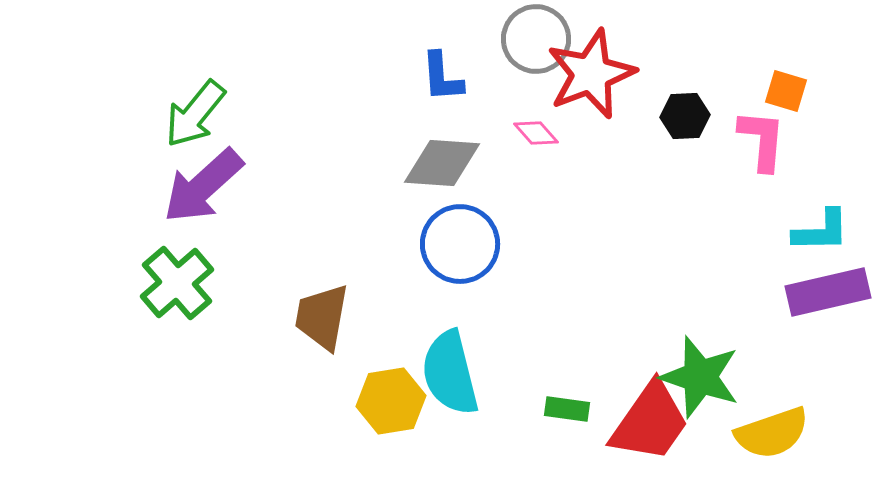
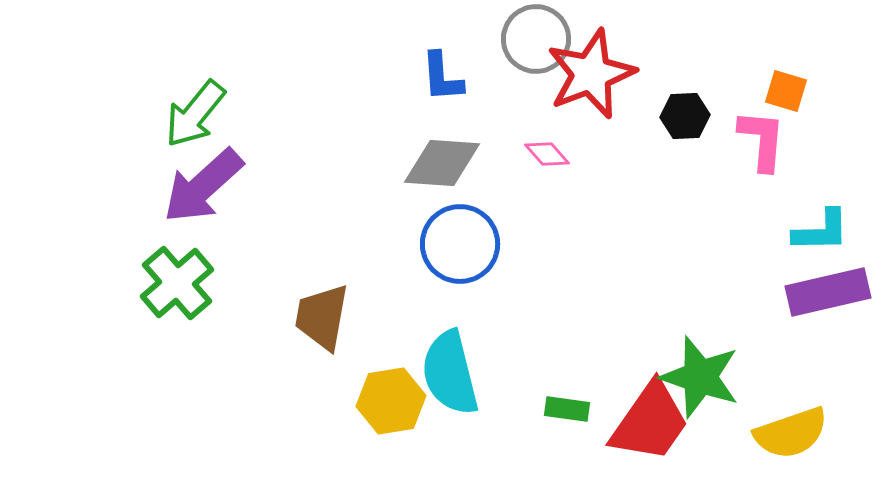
pink diamond: moved 11 px right, 21 px down
yellow semicircle: moved 19 px right
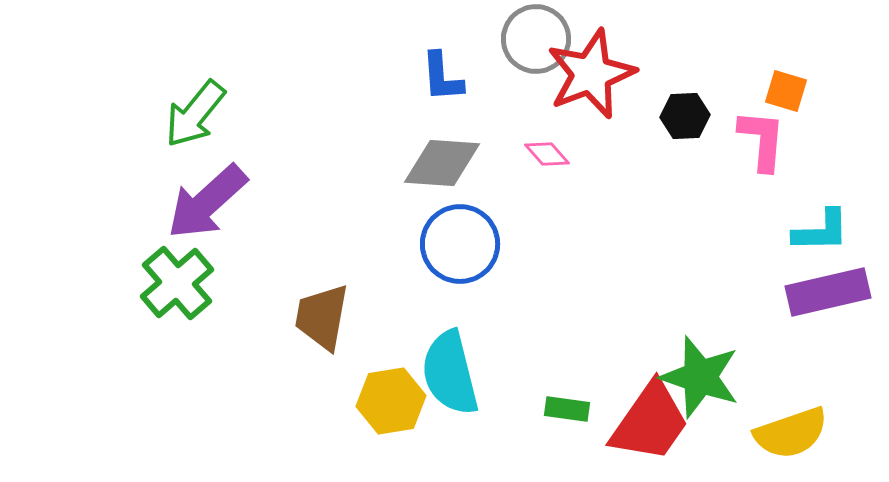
purple arrow: moved 4 px right, 16 px down
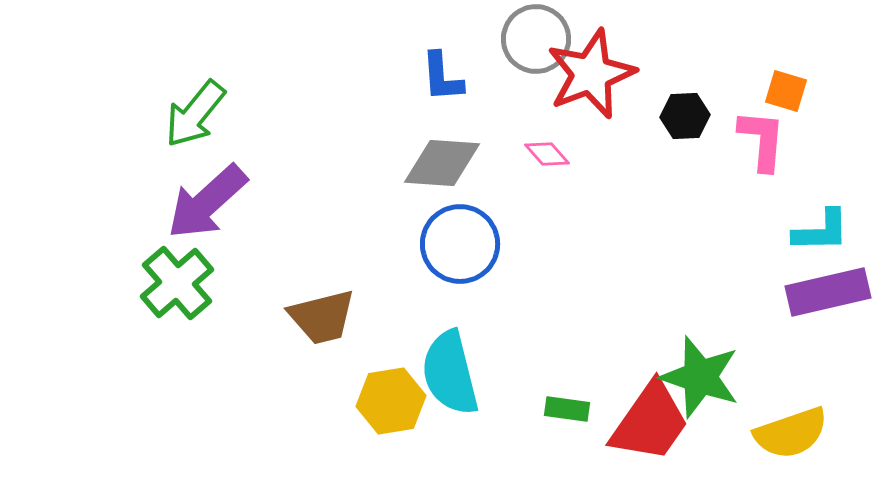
brown trapezoid: rotated 114 degrees counterclockwise
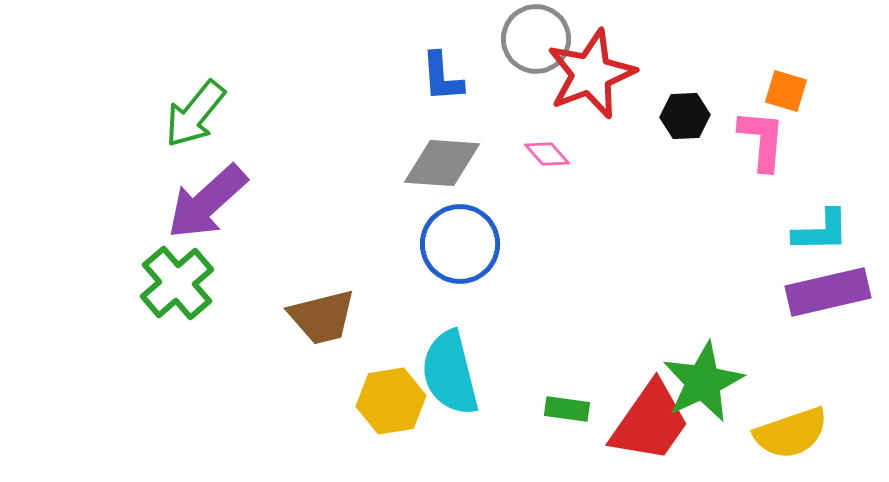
green star: moved 3 px right, 5 px down; rotated 28 degrees clockwise
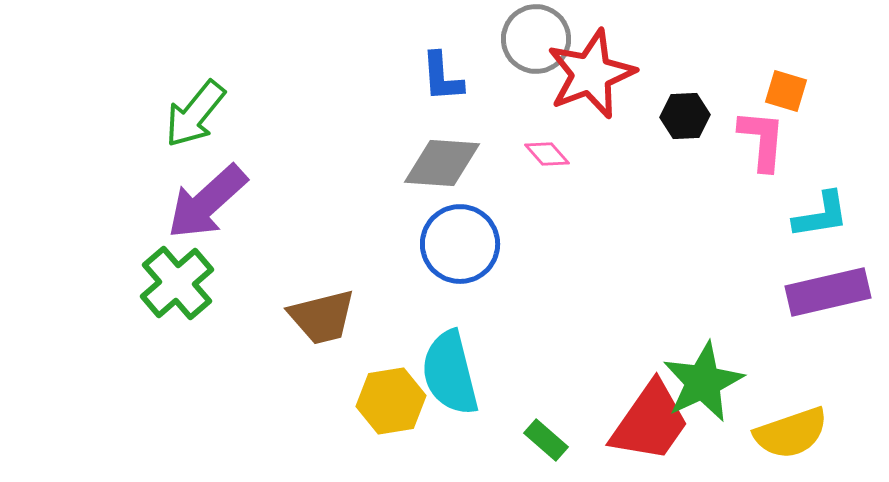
cyan L-shape: moved 16 px up; rotated 8 degrees counterclockwise
green rectangle: moved 21 px left, 31 px down; rotated 33 degrees clockwise
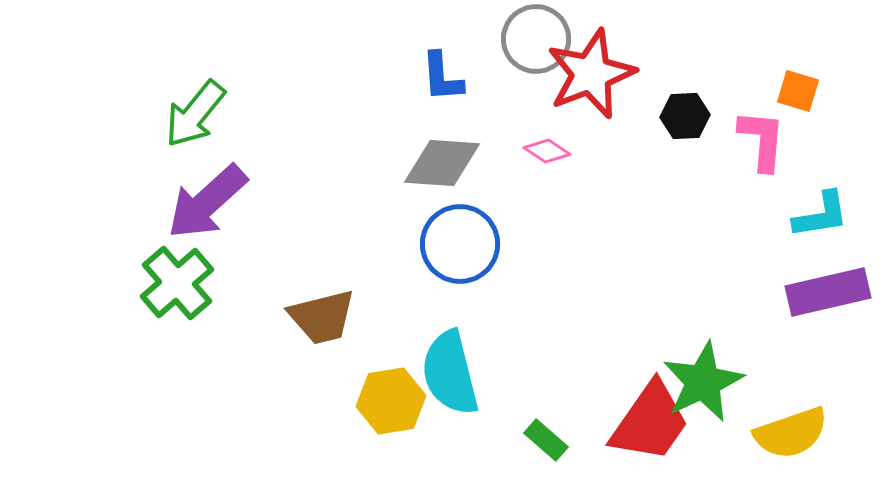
orange square: moved 12 px right
pink diamond: moved 3 px up; rotated 15 degrees counterclockwise
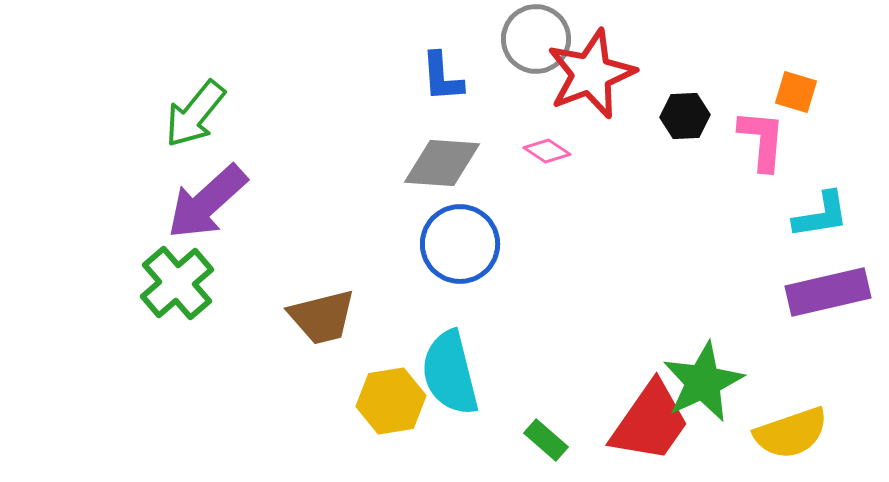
orange square: moved 2 px left, 1 px down
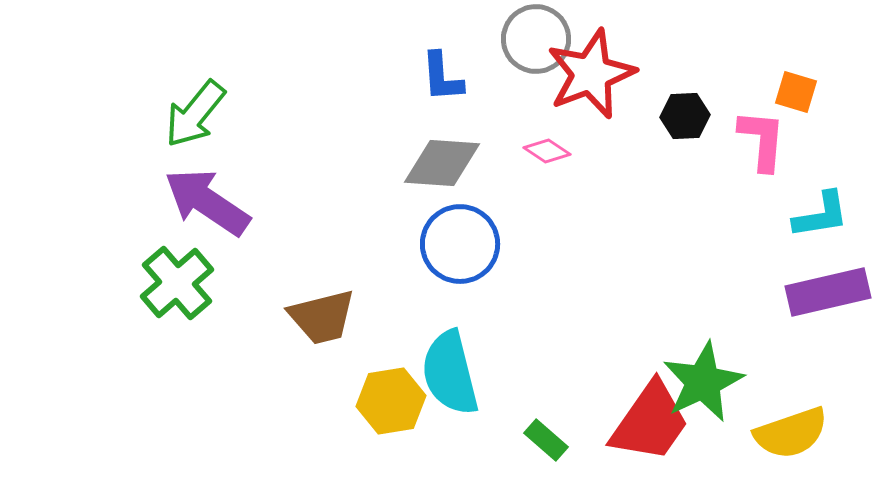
purple arrow: rotated 76 degrees clockwise
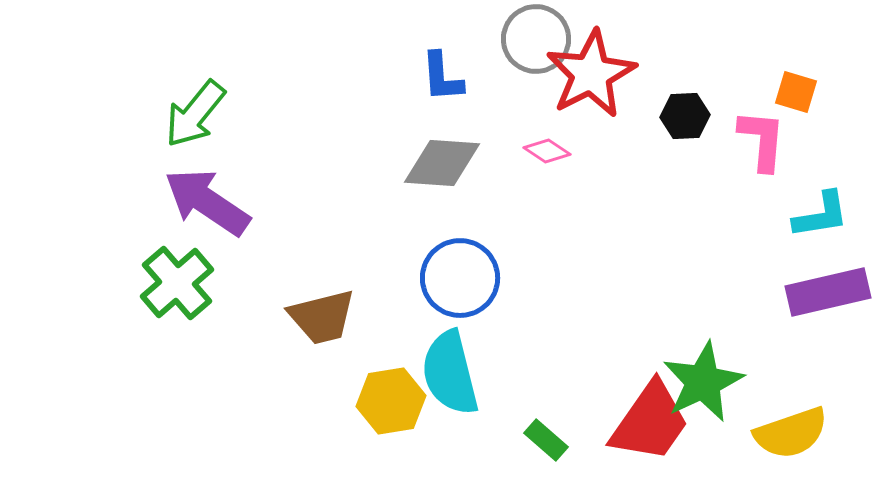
red star: rotated 6 degrees counterclockwise
blue circle: moved 34 px down
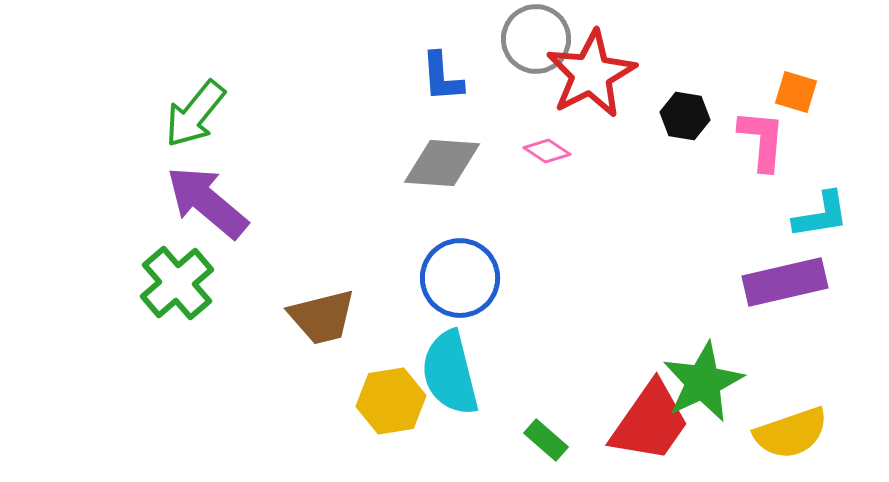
black hexagon: rotated 12 degrees clockwise
purple arrow: rotated 6 degrees clockwise
purple rectangle: moved 43 px left, 10 px up
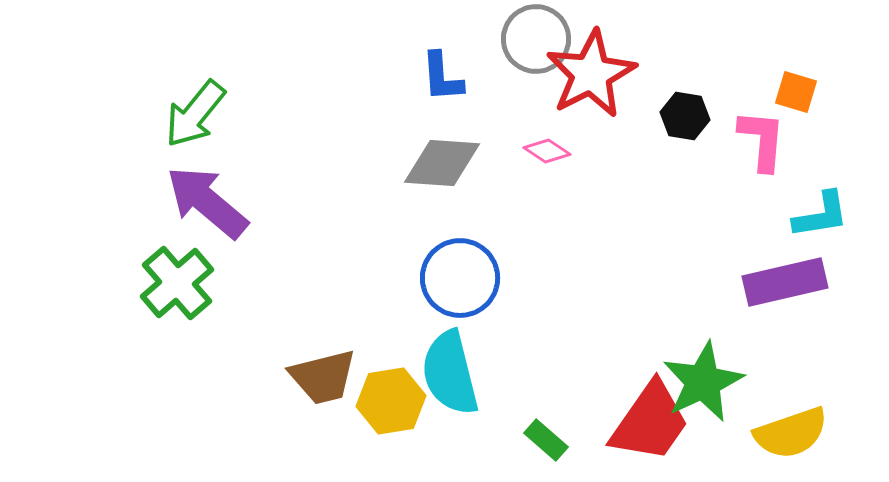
brown trapezoid: moved 1 px right, 60 px down
